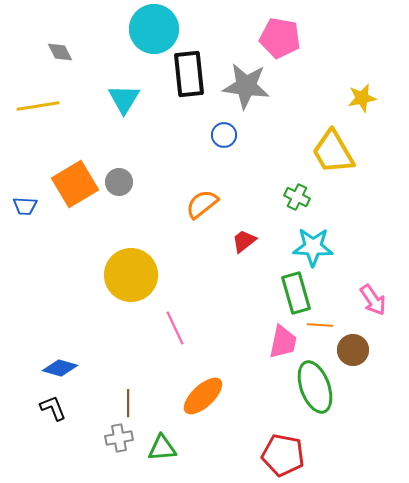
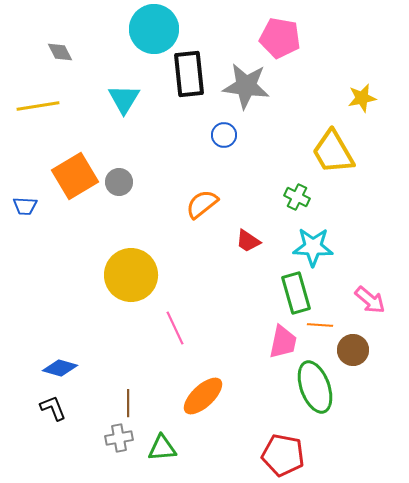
orange square: moved 8 px up
red trapezoid: moved 4 px right; rotated 108 degrees counterclockwise
pink arrow: moved 3 px left; rotated 16 degrees counterclockwise
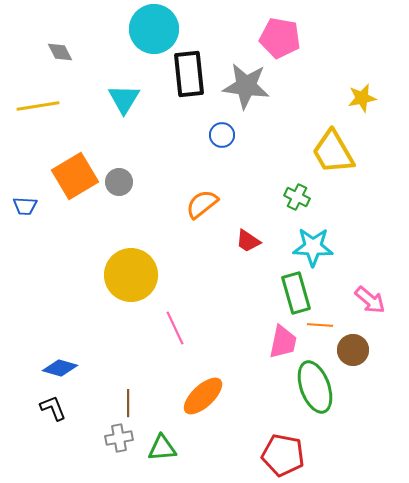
blue circle: moved 2 px left
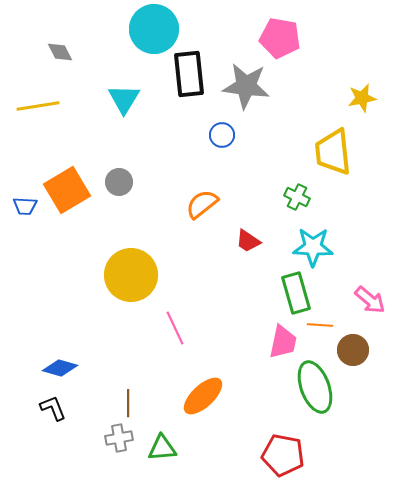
yellow trapezoid: rotated 24 degrees clockwise
orange square: moved 8 px left, 14 px down
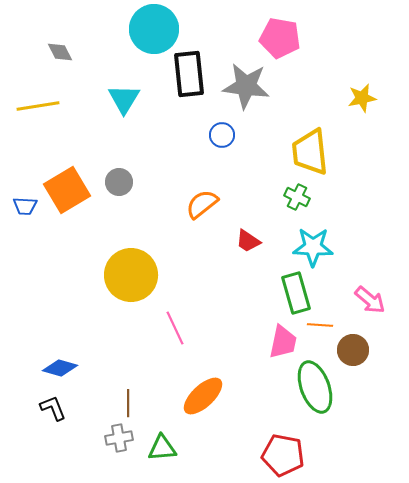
yellow trapezoid: moved 23 px left
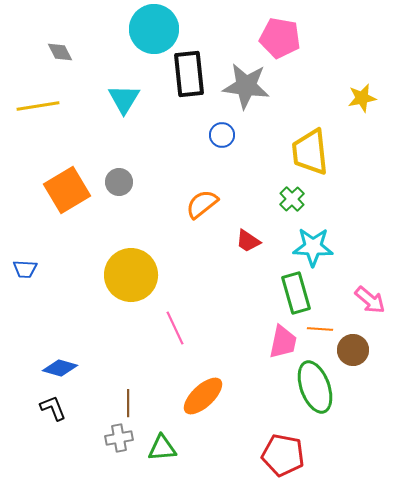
green cross: moved 5 px left, 2 px down; rotated 20 degrees clockwise
blue trapezoid: moved 63 px down
orange line: moved 4 px down
